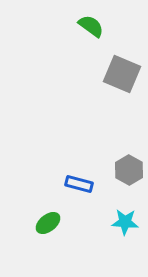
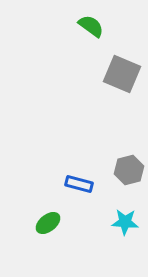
gray hexagon: rotated 16 degrees clockwise
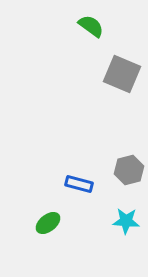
cyan star: moved 1 px right, 1 px up
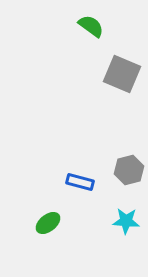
blue rectangle: moved 1 px right, 2 px up
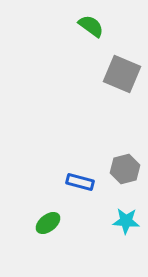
gray hexagon: moved 4 px left, 1 px up
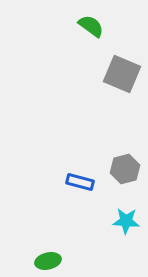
green ellipse: moved 38 px down; rotated 25 degrees clockwise
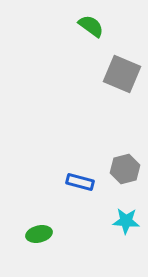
green ellipse: moved 9 px left, 27 px up
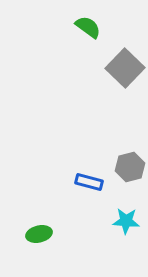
green semicircle: moved 3 px left, 1 px down
gray square: moved 3 px right, 6 px up; rotated 21 degrees clockwise
gray hexagon: moved 5 px right, 2 px up
blue rectangle: moved 9 px right
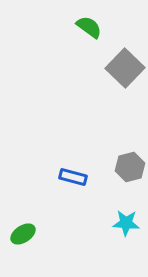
green semicircle: moved 1 px right
blue rectangle: moved 16 px left, 5 px up
cyan star: moved 2 px down
green ellipse: moved 16 px left; rotated 20 degrees counterclockwise
